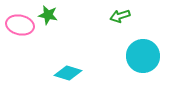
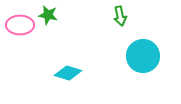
green arrow: rotated 84 degrees counterclockwise
pink ellipse: rotated 12 degrees counterclockwise
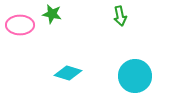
green star: moved 4 px right, 1 px up
cyan circle: moved 8 px left, 20 px down
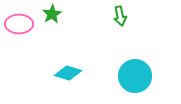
green star: rotated 30 degrees clockwise
pink ellipse: moved 1 px left, 1 px up
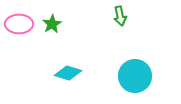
green star: moved 10 px down
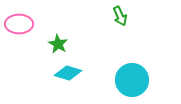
green arrow: rotated 12 degrees counterclockwise
green star: moved 6 px right, 20 px down; rotated 12 degrees counterclockwise
cyan circle: moved 3 px left, 4 px down
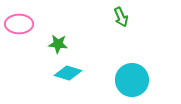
green arrow: moved 1 px right, 1 px down
green star: rotated 24 degrees counterclockwise
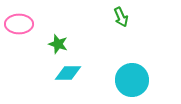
green star: rotated 12 degrees clockwise
cyan diamond: rotated 16 degrees counterclockwise
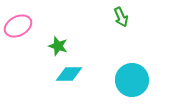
pink ellipse: moved 1 px left, 2 px down; rotated 28 degrees counterclockwise
green star: moved 2 px down
cyan diamond: moved 1 px right, 1 px down
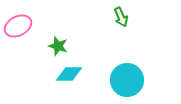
cyan circle: moved 5 px left
